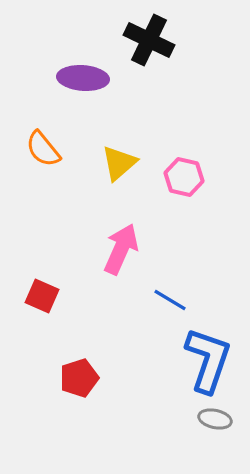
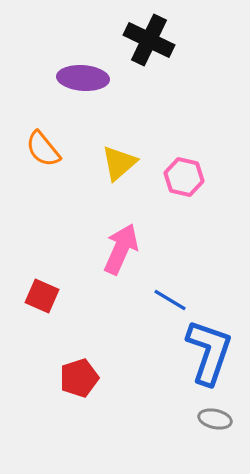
blue L-shape: moved 1 px right, 8 px up
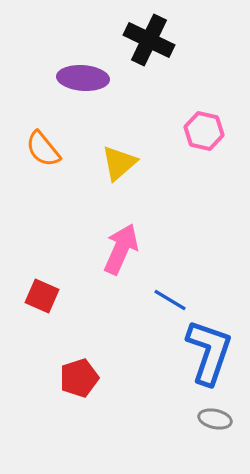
pink hexagon: moved 20 px right, 46 px up
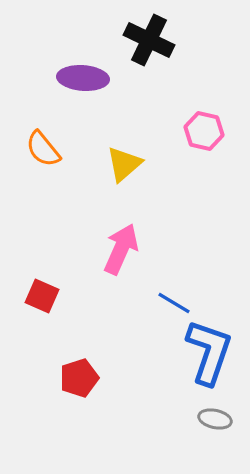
yellow triangle: moved 5 px right, 1 px down
blue line: moved 4 px right, 3 px down
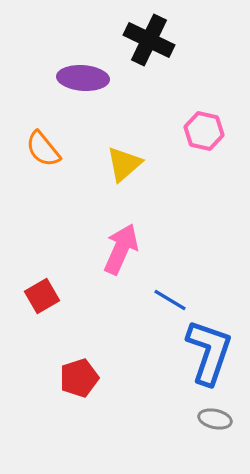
red square: rotated 36 degrees clockwise
blue line: moved 4 px left, 3 px up
